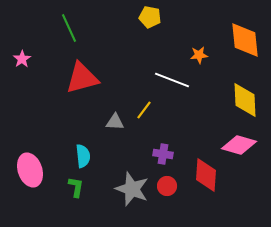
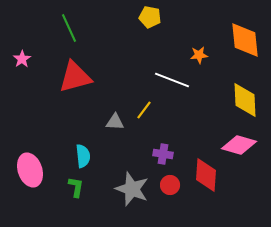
red triangle: moved 7 px left, 1 px up
red circle: moved 3 px right, 1 px up
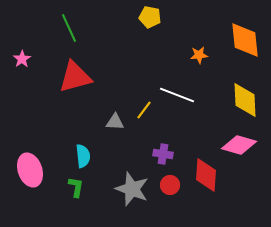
white line: moved 5 px right, 15 px down
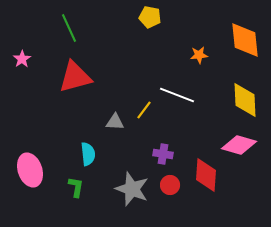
cyan semicircle: moved 5 px right, 2 px up
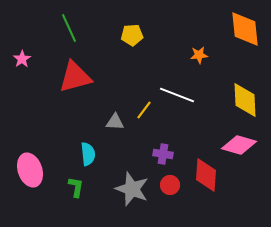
yellow pentagon: moved 18 px left, 18 px down; rotated 15 degrees counterclockwise
orange diamond: moved 11 px up
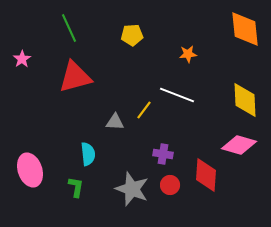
orange star: moved 11 px left, 1 px up
